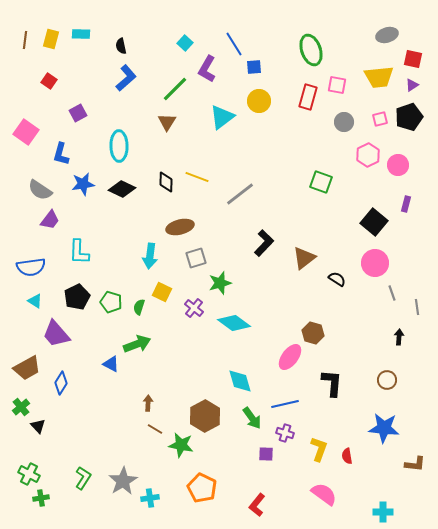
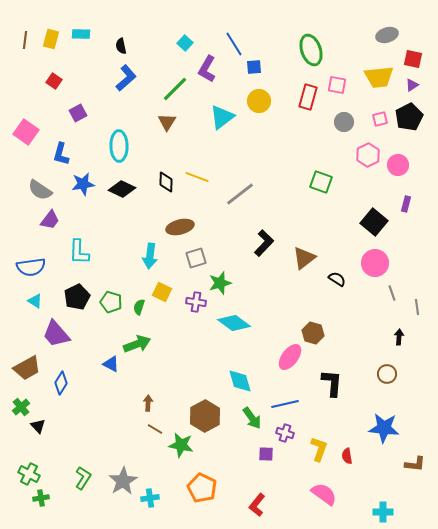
red square at (49, 81): moved 5 px right
black pentagon at (409, 117): rotated 8 degrees counterclockwise
purple cross at (194, 308): moved 2 px right, 6 px up; rotated 30 degrees counterclockwise
brown circle at (387, 380): moved 6 px up
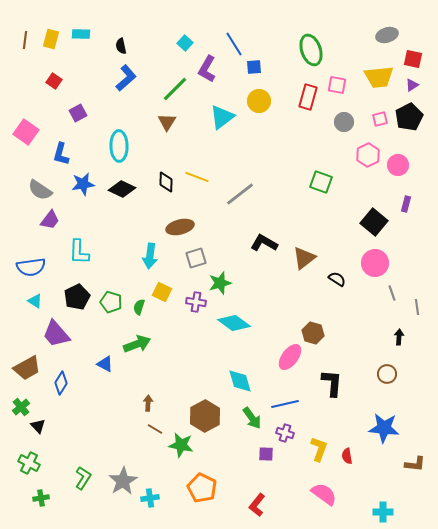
black L-shape at (264, 243): rotated 104 degrees counterclockwise
blue triangle at (111, 364): moved 6 px left
green cross at (29, 474): moved 11 px up
